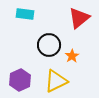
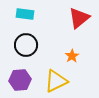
black circle: moved 23 px left
purple hexagon: rotated 20 degrees clockwise
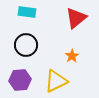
cyan rectangle: moved 2 px right, 2 px up
red triangle: moved 3 px left
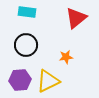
orange star: moved 6 px left, 1 px down; rotated 24 degrees clockwise
yellow triangle: moved 8 px left
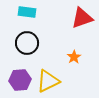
red triangle: moved 6 px right; rotated 20 degrees clockwise
black circle: moved 1 px right, 2 px up
orange star: moved 8 px right; rotated 24 degrees counterclockwise
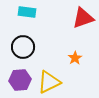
red triangle: moved 1 px right
black circle: moved 4 px left, 4 px down
orange star: moved 1 px right, 1 px down
yellow triangle: moved 1 px right, 1 px down
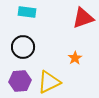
purple hexagon: moved 1 px down
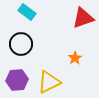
cyan rectangle: rotated 30 degrees clockwise
black circle: moved 2 px left, 3 px up
purple hexagon: moved 3 px left, 1 px up
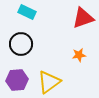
cyan rectangle: rotated 12 degrees counterclockwise
orange star: moved 4 px right, 3 px up; rotated 24 degrees clockwise
yellow triangle: rotated 10 degrees counterclockwise
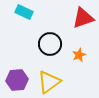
cyan rectangle: moved 3 px left
black circle: moved 29 px right
orange star: rotated 16 degrees counterclockwise
